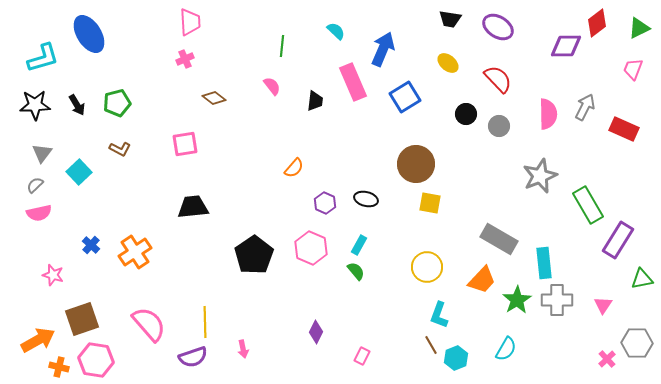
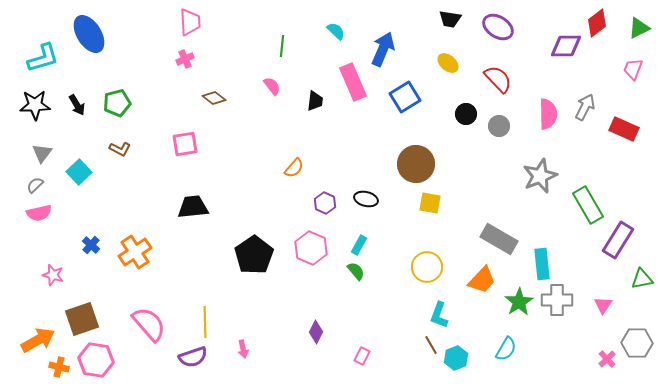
cyan rectangle at (544, 263): moved 2 px left, 1 px down
green star at (517, 300): moved 2 px right, 2 px down
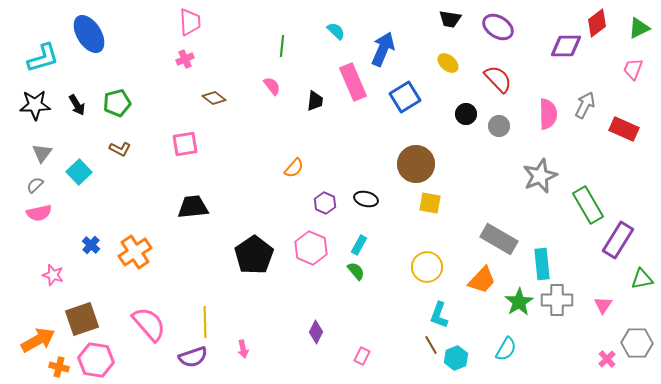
gray arrow at (585, 107): moved 2 px up
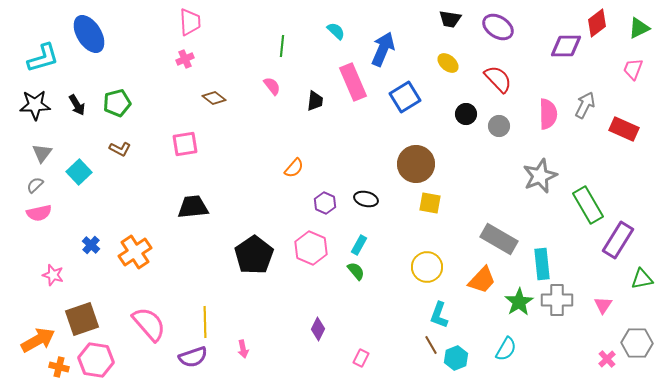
purple diamond at (316, 332): moved 2 px right, 3 px up
pink rectangle at (362, 356): moved 1 px left, 2 px down
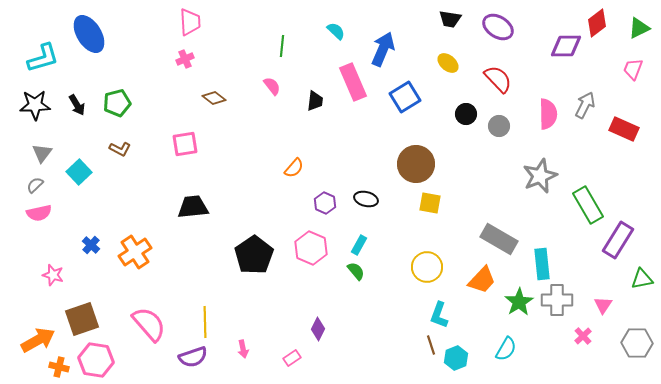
brown line at (431, 345): rotated 12 degrees clockwise
pink rectangle at (361, 358): moved 69 px left; rotated 30 degrees clockwise
pink cross at (607, 359): moved 24 px left, 23 px up
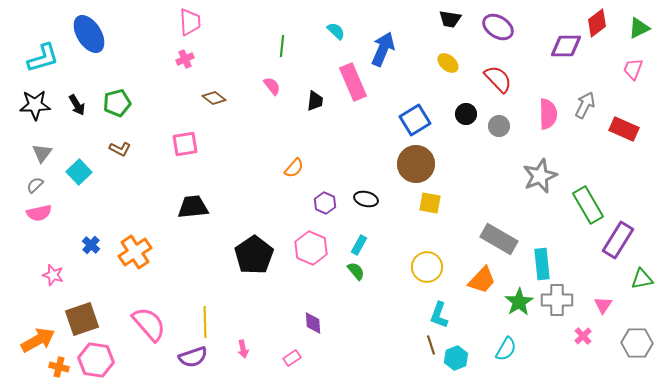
blue square at (405, 97): moved 10 px right, 23 px down
purple diamond at (318, 329): moved 5 px left, 6 px up; rotated 30 degrees counterclockwise
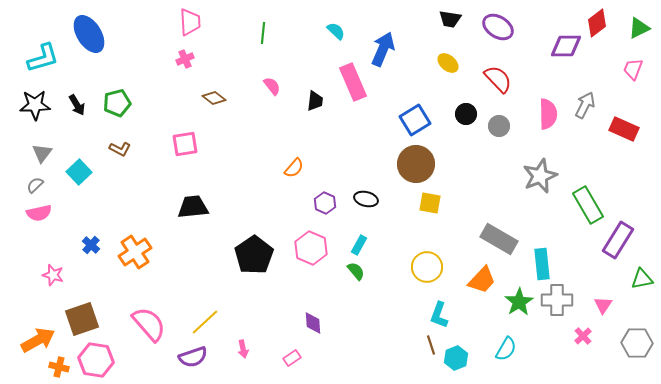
green line at (282, 46): moved 19 px left, 13 px up
yellow line at (205, 322): rotated 48 degrees clockwise
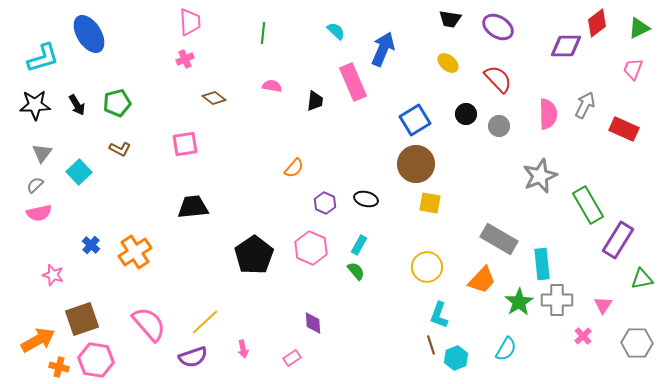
pink semicircle at (272, 86): rotated 42 degrees counterclockwise
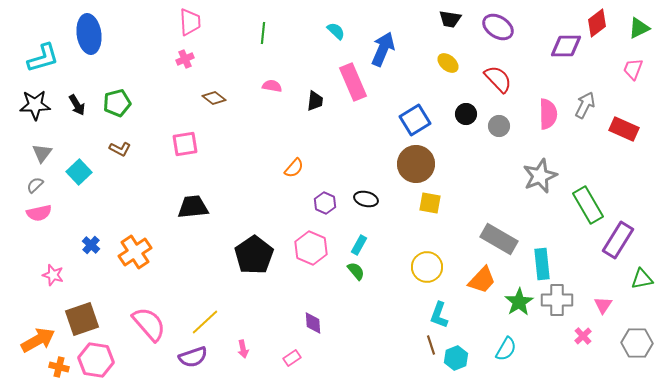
blue ellipse at (89, 34): rotated 24 degrees clockwise
